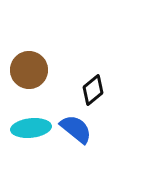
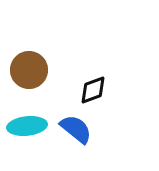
black diamond: rotated 20 degrees clockwise
cyan ellipse: moved 4 px left, 2 px up
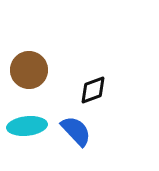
blue semicircle: moved 2 px down; rotated 8 degrees clockwise
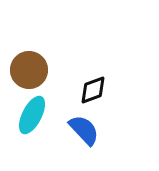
cyan ellipse: moved 5 px right, 11 px up; rotated 57 degrees counterclockwise
blue semicircle: moved 8 px right, 1 px up
